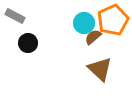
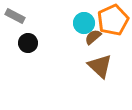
brown triangle: moved 3 px up
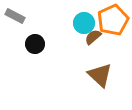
black circle: moved 7 px right, 1 px down
brown triangle: moved 9 px down
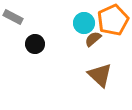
gray rectangle: moved 2 px left, 1 px down
brown semicircle: moved 2 px down
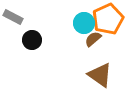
orange pentagon: moved 5 px left, 1 px up
black circle: moved 3 px left, 4 px up
brown triangle: rotated 8 degrees counterclockwise
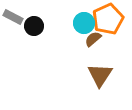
black circle: moved 2 px right, 14 px up
brown triangle: rotated 28 degrees clockwise
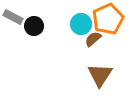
cyan circle: moved 3 px left, 1 px down
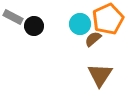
cyan circle: moved 1 px left
